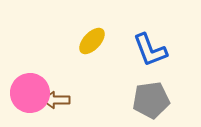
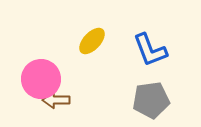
pink circle: moved 11 px right, 14 px up
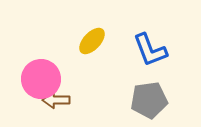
gray pentagon: moved 2 px left
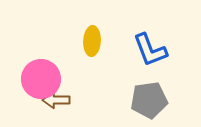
yellow ellipse: rotated 40 degrees counterclockwise
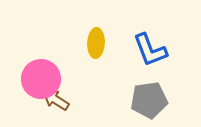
yellow ellipse: moved 4 px right, 2 px down
brown arrow: rotated 32 degrees clockwise
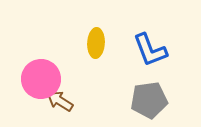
brown arrow: moved 4 px right, 1 px down
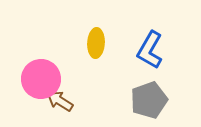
blue L-shape: rotated 51 degrees clockwise
gray pentagon: rotated 12 degrees counterclockwise
